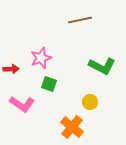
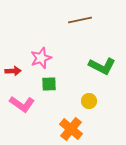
red arrow: moved 2 px right, 2 px down
green square: rotated 21 degrees counterclockwise
yellow circle: moved 1 px left, 1 px up
orange cross: moved 1 px left, 2 px down
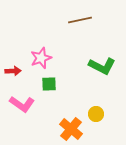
yellow circle: moved 7 px right, 13 px down
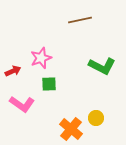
red arrow: rotated 21 degrees counterclockwise
yellow circle: moved 4 px down
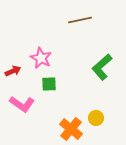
pink star: rotated 25 degrees counterclockwise
green L-shape: moved 1 px down; rotated 112 degrees clockwise
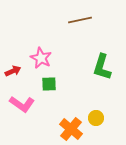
green L-shape: rotated 32 degrees counterclockwise
